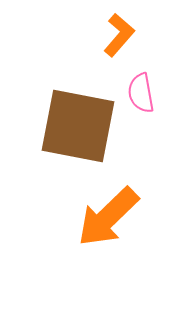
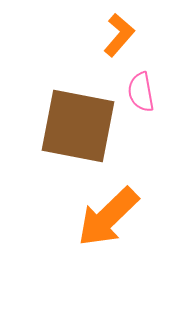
pink semicircle: moved 1 px up
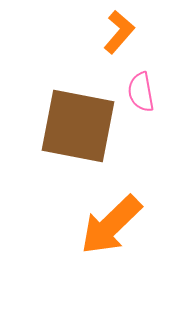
orange L-shape: moved 3 px up
orange arrow: moved 3 px right, 8 px down
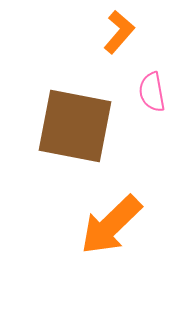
pink semicircle: moved 11 px right
brown square: moved 3 px left
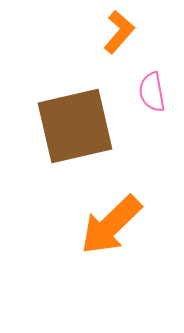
brown square: rotated 24 degrees counterclockwise
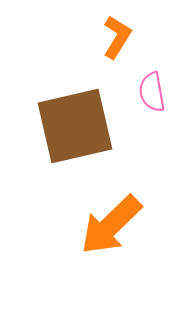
orange L-shape: moved 2 px left, 5 px down; rotated 9 degrees counterclockwise
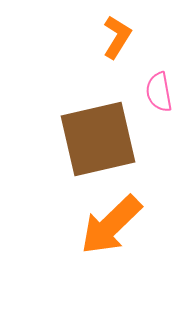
pink semicircle: moved 7 px right
brown square: moved 23 px right, 13 px down
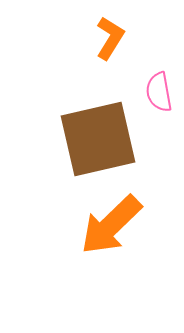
orange L-shape: moved 7 px left, 1 px down
